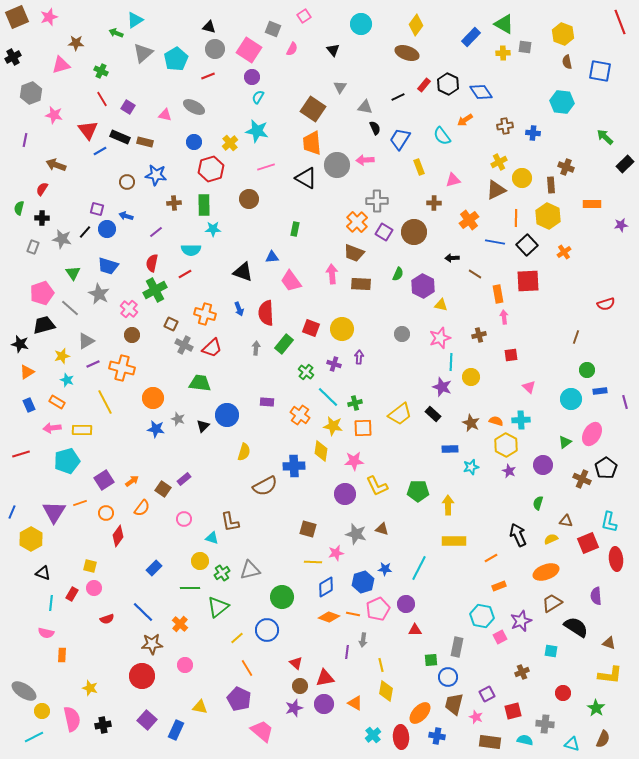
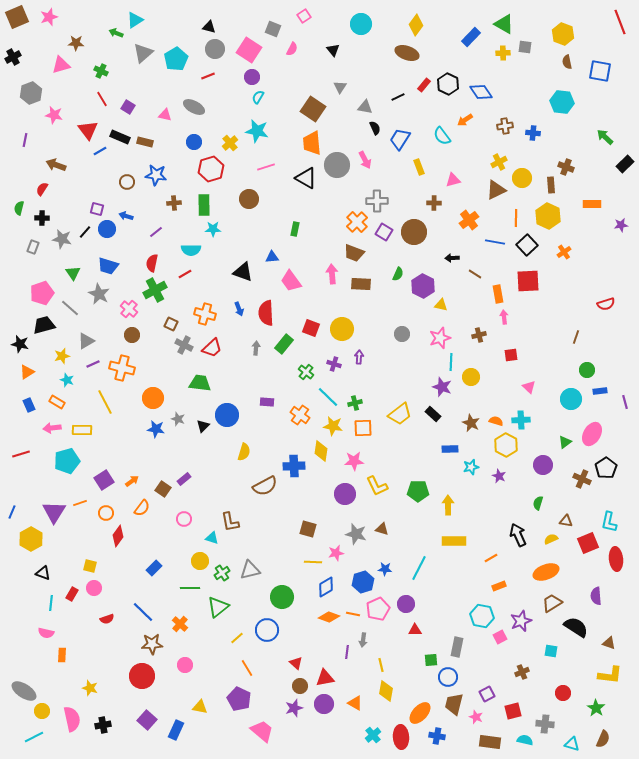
pink arrow at (365, 160): rotated 114 degrees counterclockwise
purple star at (509, 471): moved 10 px left, 5 px down
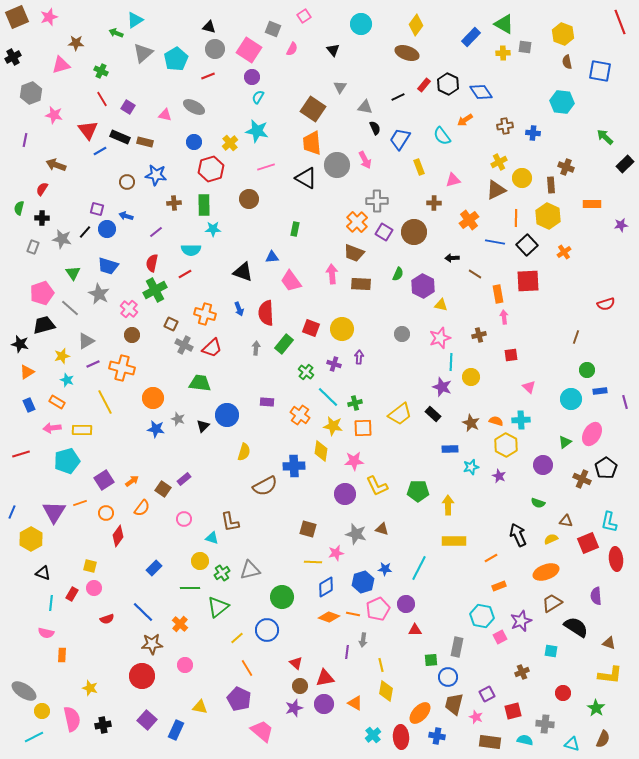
green semicircle at (538, 503): rotated 88 degrees counterclockwise
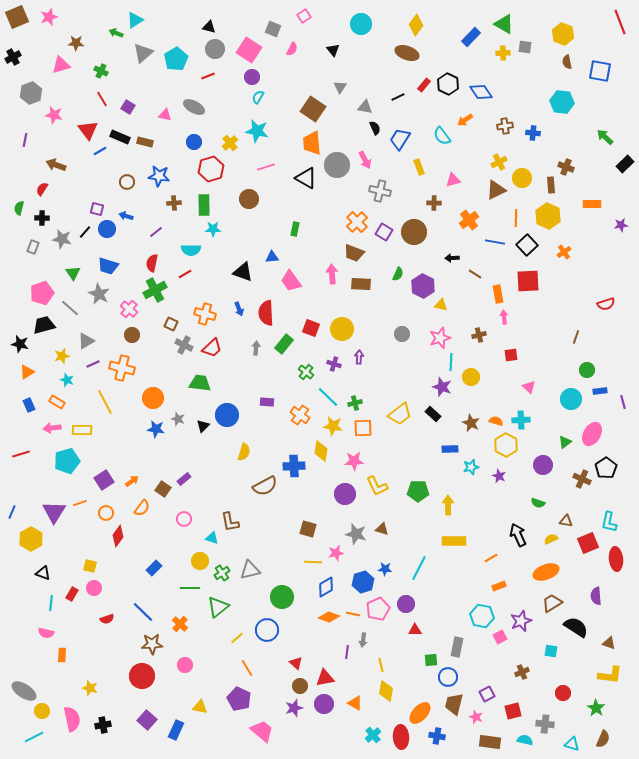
blue star at (156, 175): moved 3 px right, 1 px down
gray cross at (377, 201): moved 3 px right, 10 px up; rotated 15 degrees clockwise
purple line at (625, 402): moved 2 px left
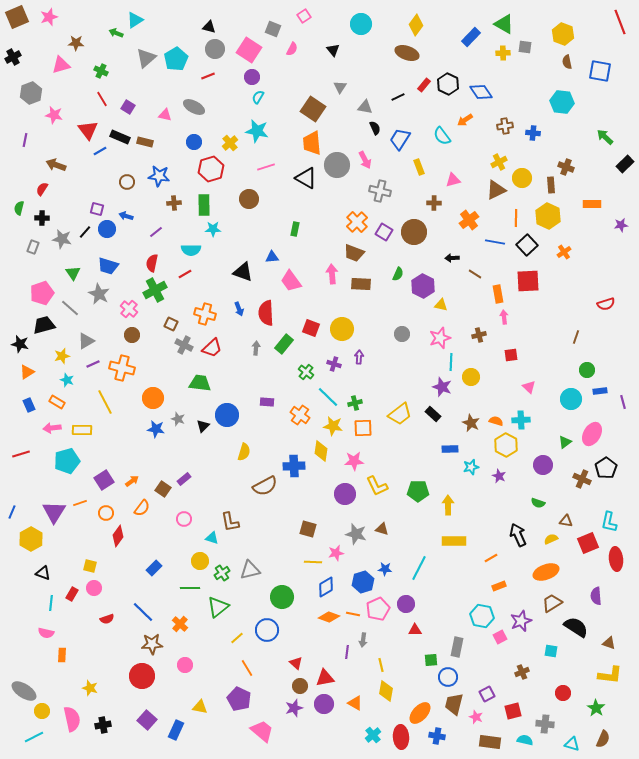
gray triangle at (143, 53): moved 3 px right, 5 px down
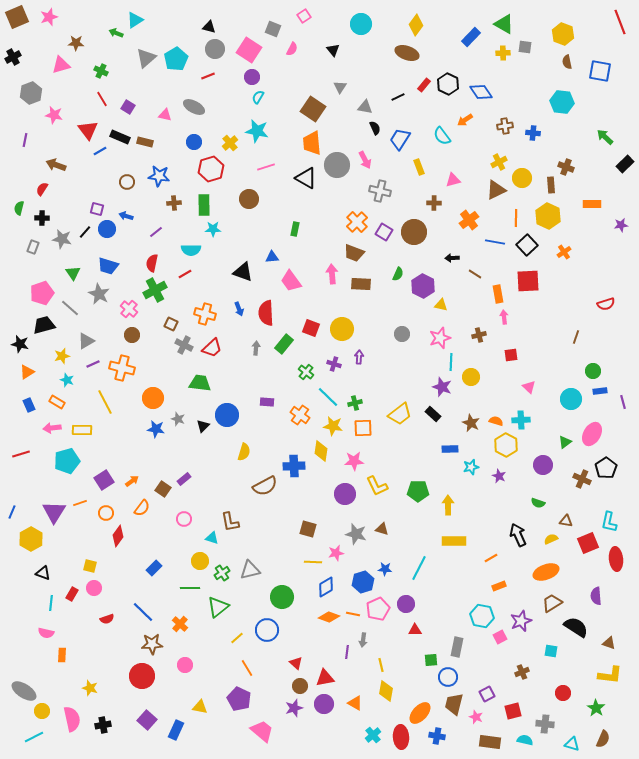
green circle at (587, 370): moved 6 px right, 1 px down
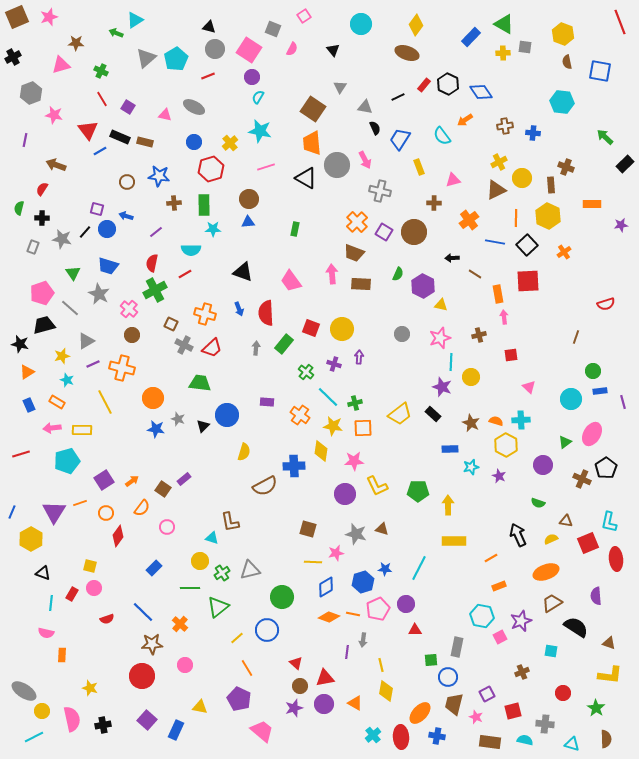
cyan star at (257, 131): moved 3 px right
blue triangle at (272, 257): moved 24 px left, 35 px up
pink circle at (184, 519): moved 17 px left, 8 px down
brown semicircle at (603, 739): moved 3 px right; rotated 24 degrees counterclockwise
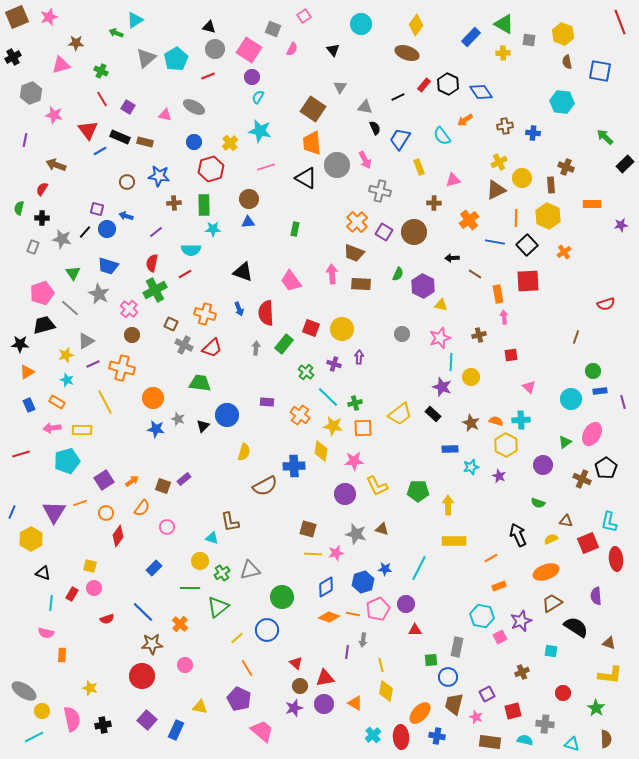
gray square at (525, 47): moved 4 px right, 7 px up
black star at (20, 344): rotated 12 degrees counterclockwise
yellow star at (62, 356): moved 4 px right, 1 px up
brown square at (163, 489): moved 3 px up; rotated 14 degrees counterclockwise
yellow line at (313, 562): moved 8 px up
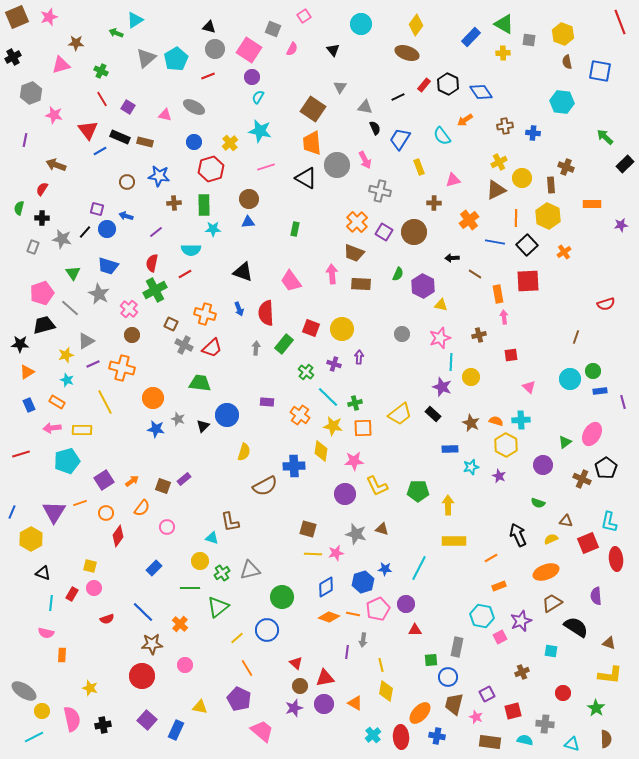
cyan circle at (571, 399): moved 1 px left, 20 px up
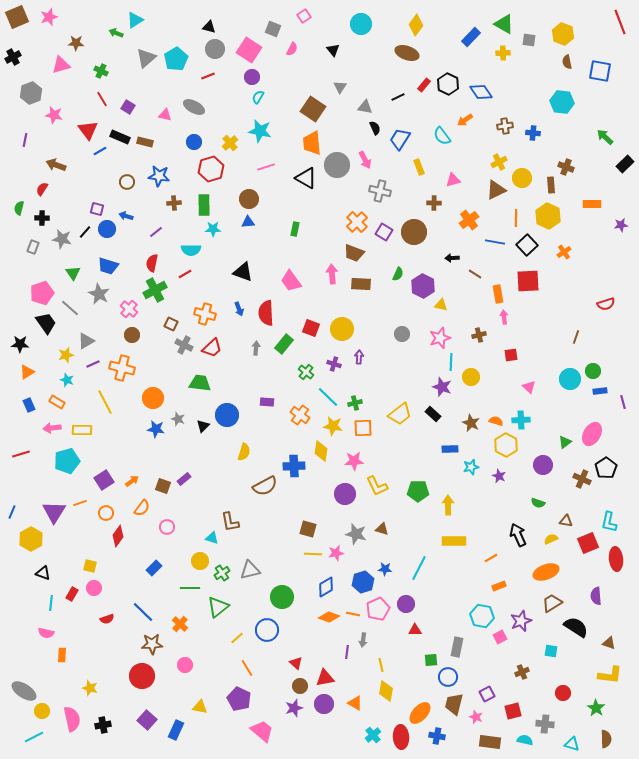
black trapezoid at (44, 325): moved 2 px right, 2 px up; rotated 70 degrees clockwise
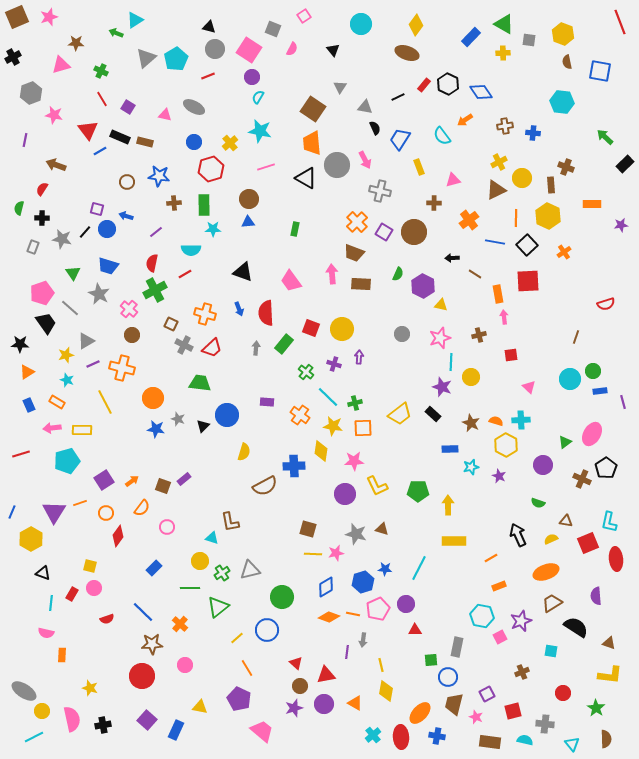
red triangle at (325, 678): moved 1 px right, 3 px up
cyan triangle at (572, 744): rotated 35 degrees clockwise
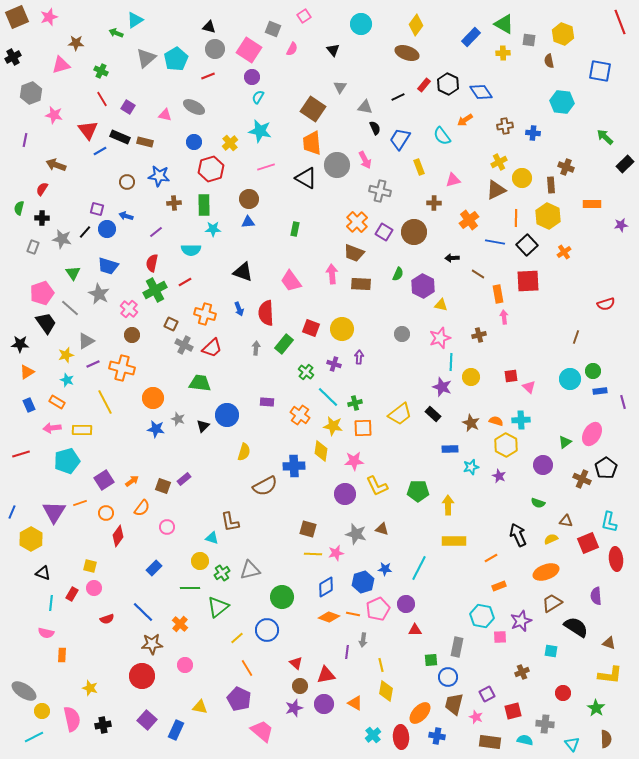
brown semicircle at (567, 62): moved 18 px left, 1 px up
red line at (185, 274): moved 8 px down
brown line at (475, 274): moved 3 px right
red square at (511, 355): moved 21 px down
pink square at (500, 637): rotated 24 degrees clockwise
